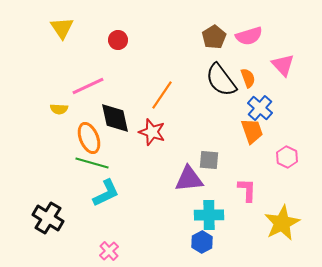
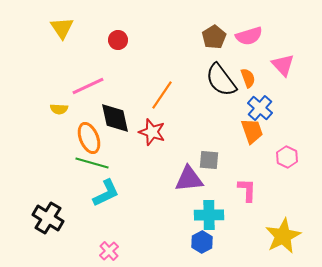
yellow star: moved 1 px right, 13 px down
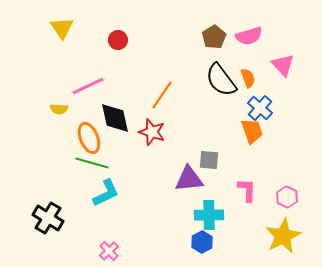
pink hexagon: moved 40 px down
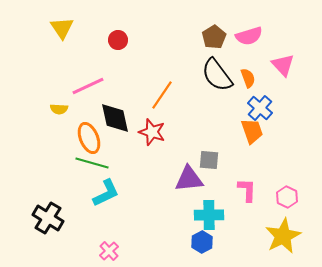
black semicircle: moved 4 px left, 5 px up
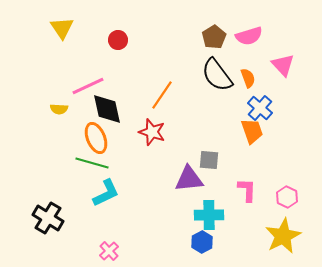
black diamond: moved 8 px left, 9 px up
orange ellipse: moved 7 px right
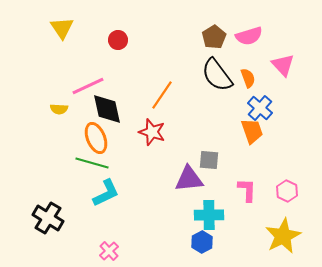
pink hexagon: moved 6 px up
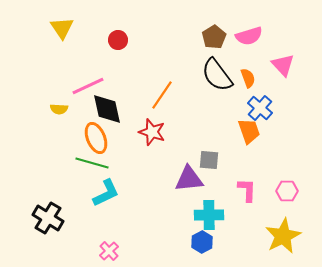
orange trapezoid: moved 3 px left
pink hexagon: rotated 25 degrees counterclockwise
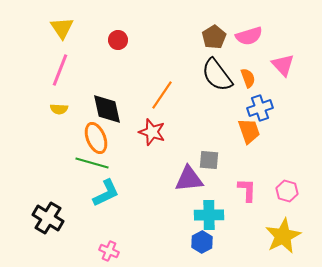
pink line: moved 28 px left, 16 px up; rotated 44 degrees counterclockwise
blue cross: rotated 30 degrees clockwise
pink hexagon: rotated 15 degrees clockwise
pink cross: rotated 24 degrees counterclockwise
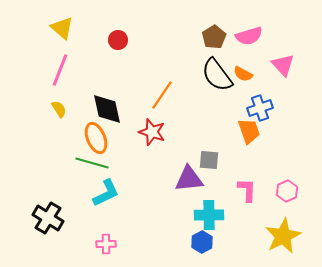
yellow triangle: rotated 15 degrees counterclockwise
orange semicircle: moved 5 px left, 4 px up; rotated 138 degrees clockwise
yellow semicircle: rotated 126 degrees counterclockwise
pink hexagon: rotated 20 degrees clockwise
pink cross: moved 3 px left, 7 px up; rotated 24 degrees counterclockwise
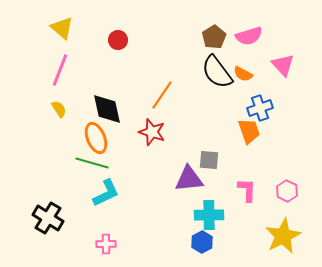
black semicircle: moved 3 px up
pink hexagon: rotated 10 degrees counterclockwise
